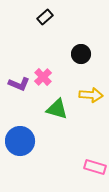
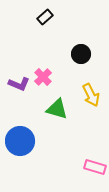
yellow arrow: rotated 60 degrees clockwise
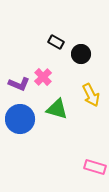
black rectangle: moved 11 px right, 25 px down; rotated 70 degrees clockwise
blue circle: moved 22 px up
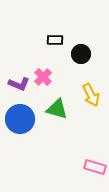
black rectangle: moved 1 px left, 2 px up; rotated 28 degrees counterclockwise
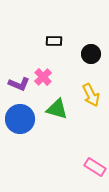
black rectangle: moved 1 px left, 1 px down
black circle: moved 10 px right
pink rectangle: rotated 15 degrees clockwise
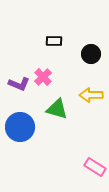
yellow arrow: rotated 115 degrees clockwise
blue circle: moved 8 px down
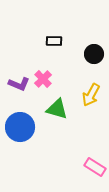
black circle: moved 3 px right
pink cross: moved 2 px down
yellow arrow: rotated 60 degrees counterclockwise
